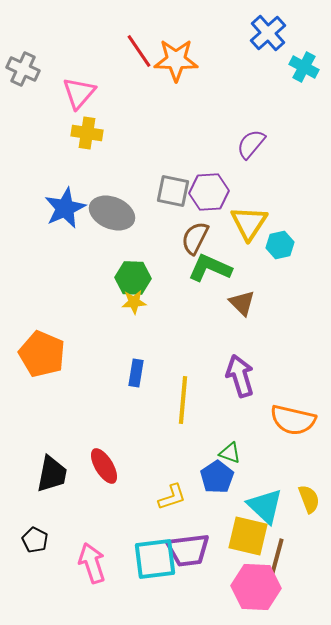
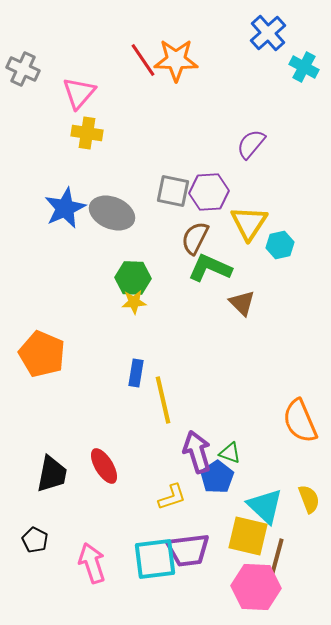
red line: moved 4 px right, 9 px down
purple arrow: moved 43 px left, 76 px down
yellow line: moved 20 px left; rotated 18 degrees counterclockwise
orange semicircle: moved 7 px right, 1 px down; rotated 54 degrees clockwise
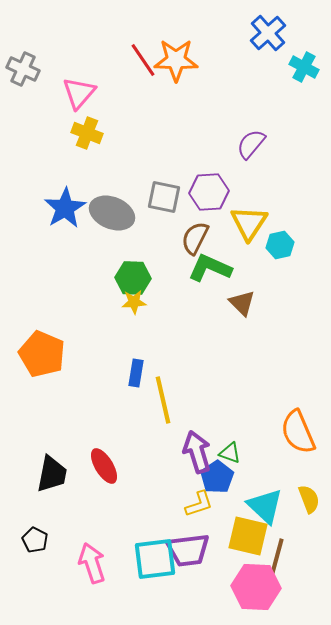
yellow cross: rotated 12 degrees clockwise
gray square: moved 9 px left, 6 px down
blue star: rotated 6 degrees counterclockwise
orange semicircle: moved 2 px left, 11 px down
yellow L-shape: moved 27 px right, 7 px down
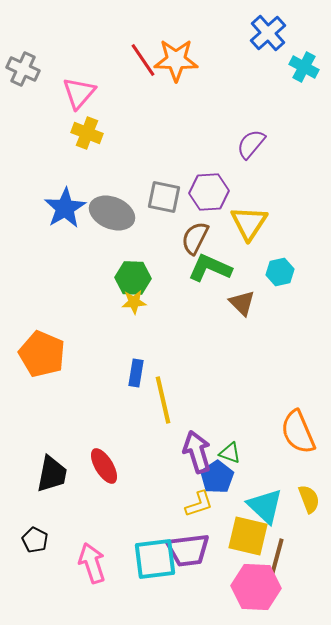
cyan hexagon: moved 27 px down
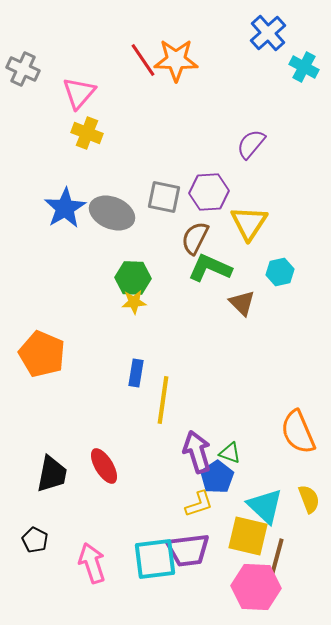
yellow line: rotated 21 degrees clockwise
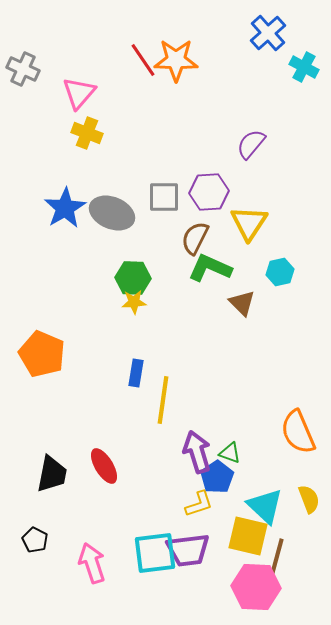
gray square: rotated 12 degrees counterclockwise
cyan square: moved 6 px up
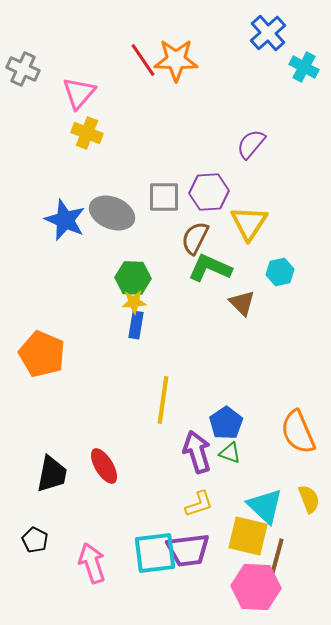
blue star: moved 12 px down; rotated 18 degrees counterclockwise
blue rectangle: moved 48 px up
blue pentagon: moved 9 px right, 54 px up
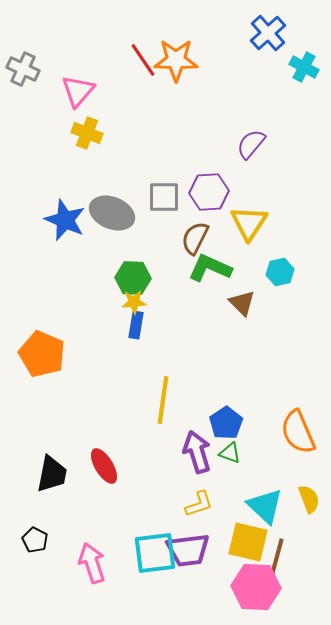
pink triangle: moved 1 px left, 2 px up
yellow square: moved 6 px down
